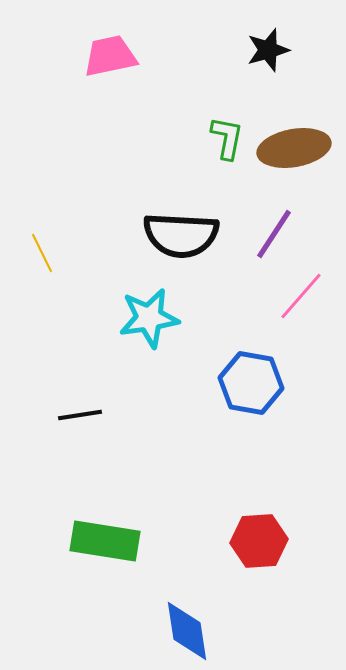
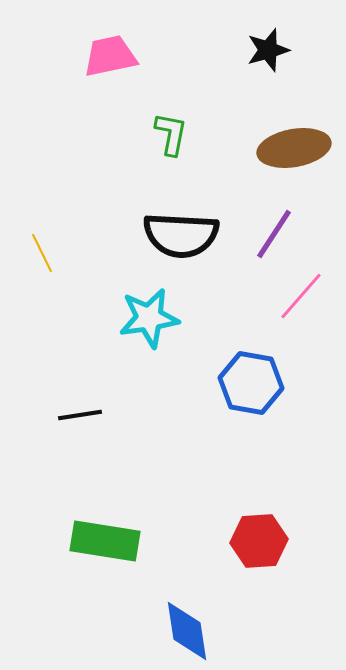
green L-shape: moved 56 px left, 4 px up
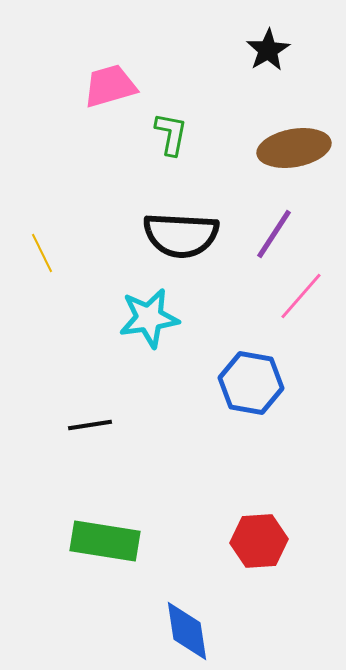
black star: rotated 15 degrees counterclockwise
pink trapezoid: moved 30 px down; rotated 4 degrees counterclockwise
black line: moved 10 px right, 10 px down
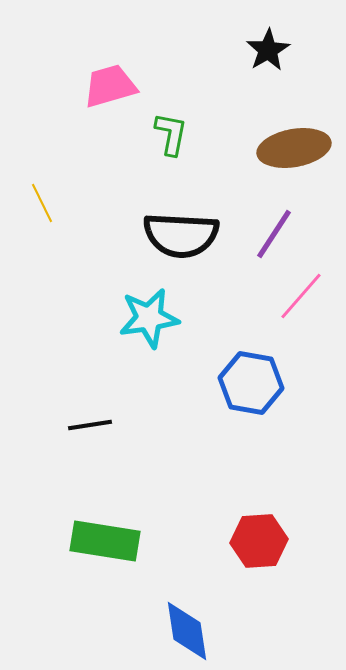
yellow line: moved 50 px up
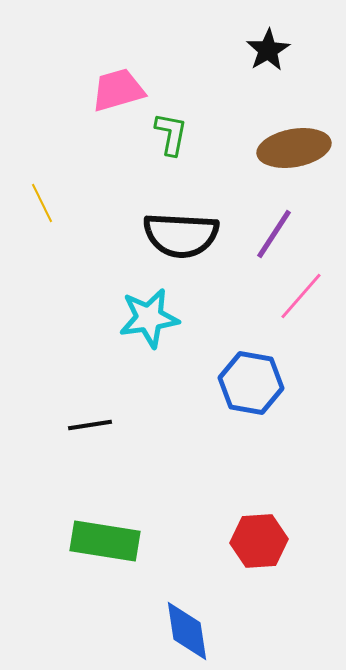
pink trapezoid: moved 8 px right, 4 px down
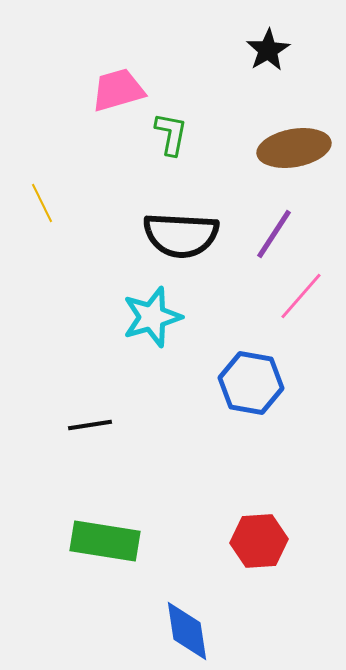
cyan star: moved 3 px right, 1 px up; rotated 8 degrees counterclockwise
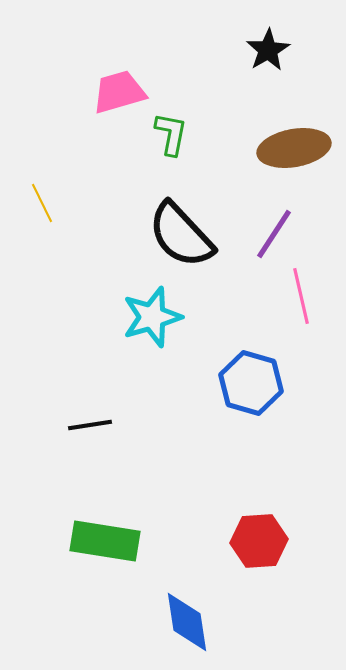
pink trapezoid: moved 1 px right, 2 px down
black semicircle: rotated 44 degrees clockwise
pink line: rotated 54 degrees counterclockwise
blue hexagon: rotated 6 degrees clockwise
blue diamond: moved 9 px up
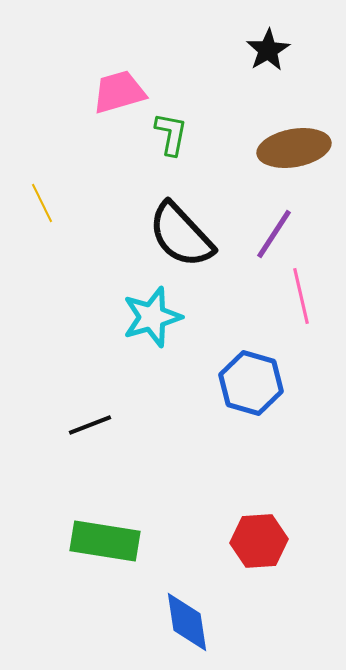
black line: rotated 12 degrees counterclockwise
